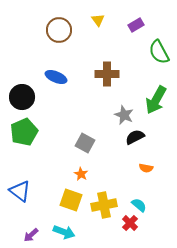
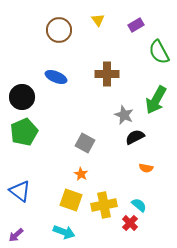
purple arrow: moved 15 px left
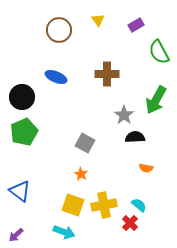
gray star: rotated 12 degrees clockwise
black semicircle: rotated 24 degrees clockwise
yellow square: moved 2 px right, 5 px down
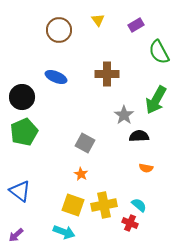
black semicircle: moved 4 px right, 1 px up
red cross: rotated 21 degrees counterclockwise
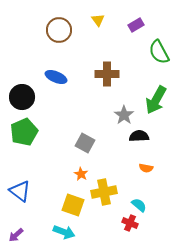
yellow cross: moved 13 px up
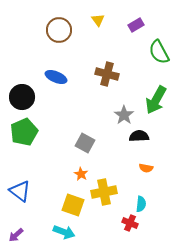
brown cross: rotated 15 degrees clockwise
cyan semicircle: moved 2 px right, 1 px up; rotated 56 degrees clockwise
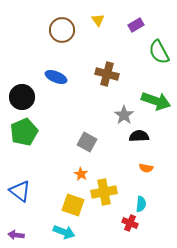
brown circle: moved 3 px right
green arrow: moved 1 px down; rotated 100 degrees counterclockwise
gray square: moved 2 px right, 1 px up
purple arrow: rotated 49 degrees clockwise
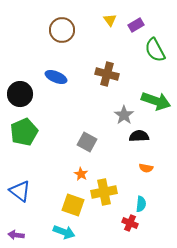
yellow triangle: moved 12 px right
green semicircle: moved 4 px left, 2 px up
black circle: moved 2 px left, 3 px up
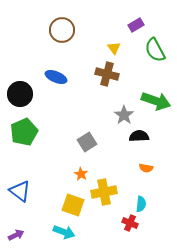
yellow triangle: moved 4 px right, 28 px down
gray square: rotated 30 degrees clockwise
purple arrow: rotated 147 degrees clockwise
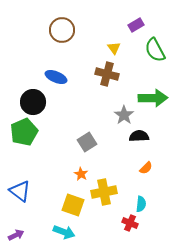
black circle: moved 13 px right, 8 px down
green arrow: moved 3 px left, 3 px up; rotated 20 degrees counterclockwise
orange semicircle: rotated 56 degrees counterclockwise
